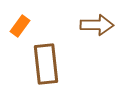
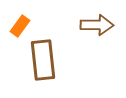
brown rectangle: moved 3 px left, 4 px up
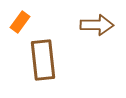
orange rectangle: moved 4 px up
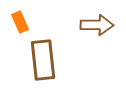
orange rectangle: rotated 60 degrees counterclockwise
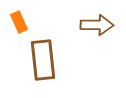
orange rectangle: moved 1 px left
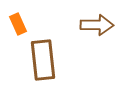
orange rectangle: moved 1 px left, 2 px down
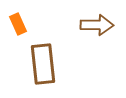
brown rectangle: moved 4 px down
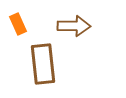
brown arrow: moved 23 px left, 1 px down
